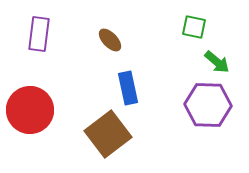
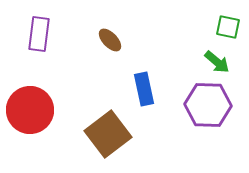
green square: moved 34 px right
blue rectangle: moved 16 px right, 1 px down
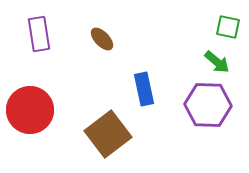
purple rectangle: rotated 16 degrees counterclockwise
brown ellipse: moved 8 px left, 1 px up
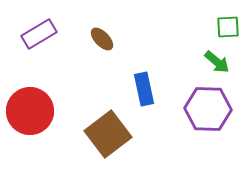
green square: rotated 15 degrees counterclockwise
purple rectangle: rotated 68 degrees clockwise
purple hexagon: moved 4 px down
red circle: moved 1 px down
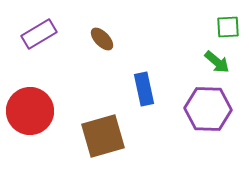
brown square: moved 5 px left, 2 px down; rotated 21 degrees clockwise
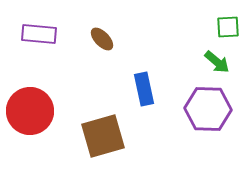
purple rectangle: rotated 36 degrees clockwise
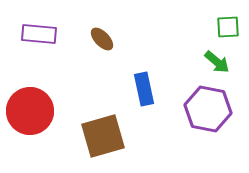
purple hexagon: rotated 9 degrees clockwise
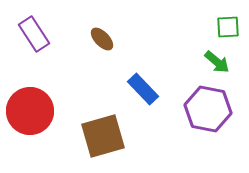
purple rectangle: moved 5 px left; rotated 52 degrees clockwise
blue rectangle: moved 1 px left; rotated 32 degrees counterclockwise
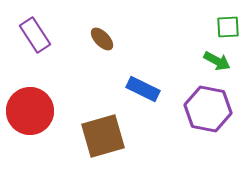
purple rectangle: moved 1 px right, 1 px down
green arrow: moved 1 px up; rotated 12 degrees counterclockwise
blue rectangle: rotated 20 degrees counterclockwise
